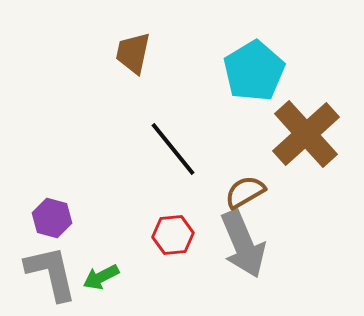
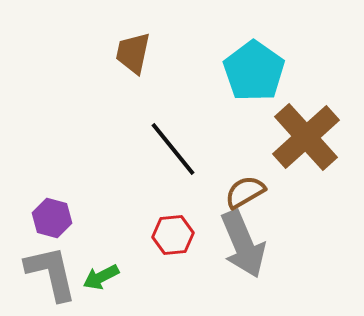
cyan pentagon: rotated 6 degrees counterclockwise
brown cross: moved 3 px down
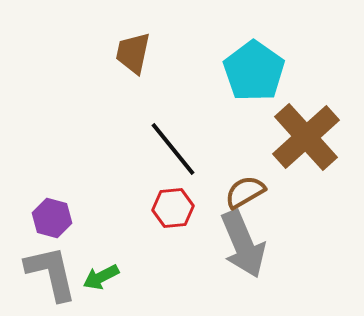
red hexagon: moved 27 px up
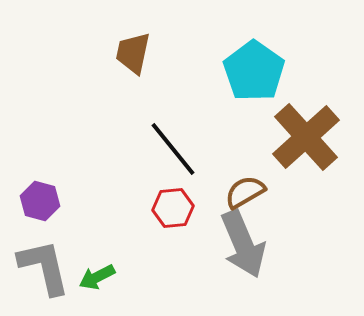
purple hexagon: moved 12 px left, 17 px up
gray L-shape: moved 7 px left, 6 px up
green arrow: moved 4 px left
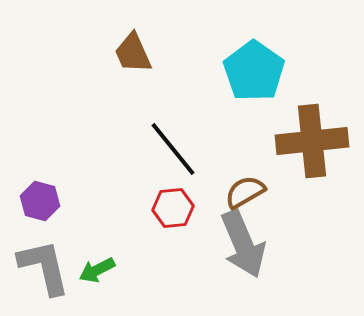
brown trapezoid: rotated 36 degrees counterclockwise
brown cross: moved 6 px right, 4 px down; rotated 36 degrees clockwise
green arrow: moved 7 px up
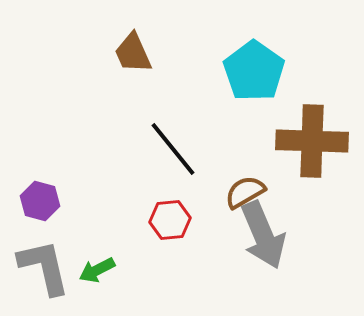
brown cross: rotated 8 degrees clockwise
red hexagon: moved 3 px left, 12 px down
gray arrow: moved 20 px right, 9 px up
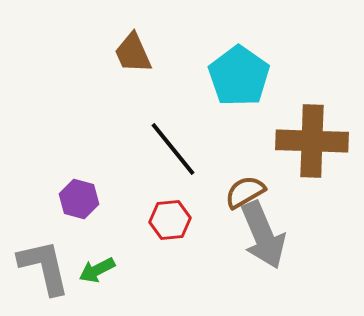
cyan pentagon: moved 15 px left, 5 px down
purple hexagon: moved 39 px right, 2 px up
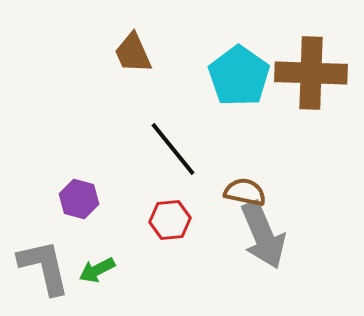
brown cross: moved 1 px left, 68 px up
brown semicircle: rotated 42 degrees clockwise
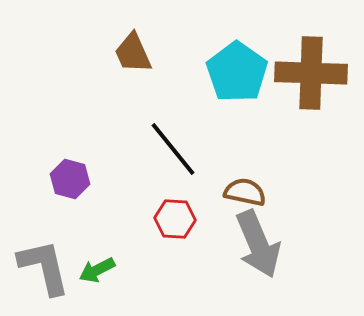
cyan pentagon: moved 2 px left, 4 px up
purple hexagon: moved 9 px left, 20 px up
red hexagon: moved 5 px right, 1 px up; rotated 9 degrees clockwise
gray arrow: moved 5 px left, 9 px down
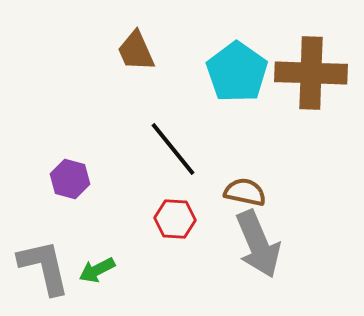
brown trapezoid: moved 3 px right, 2 px up
